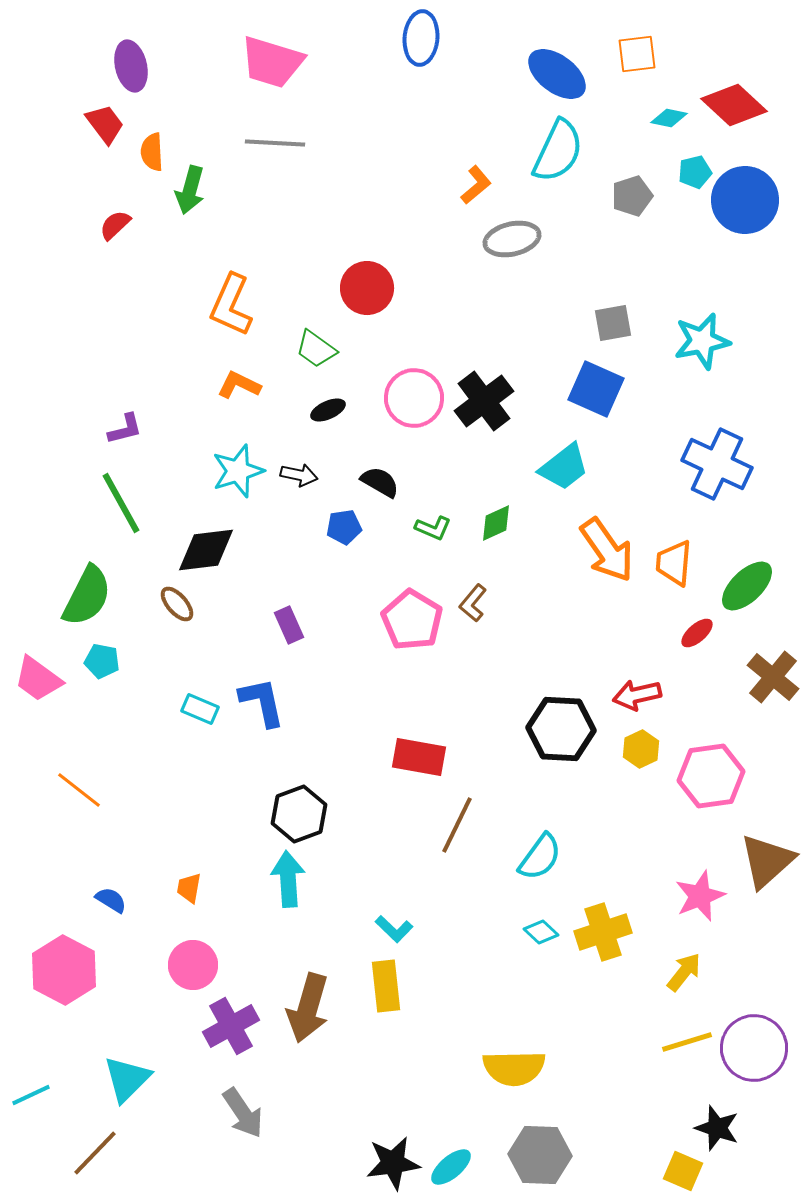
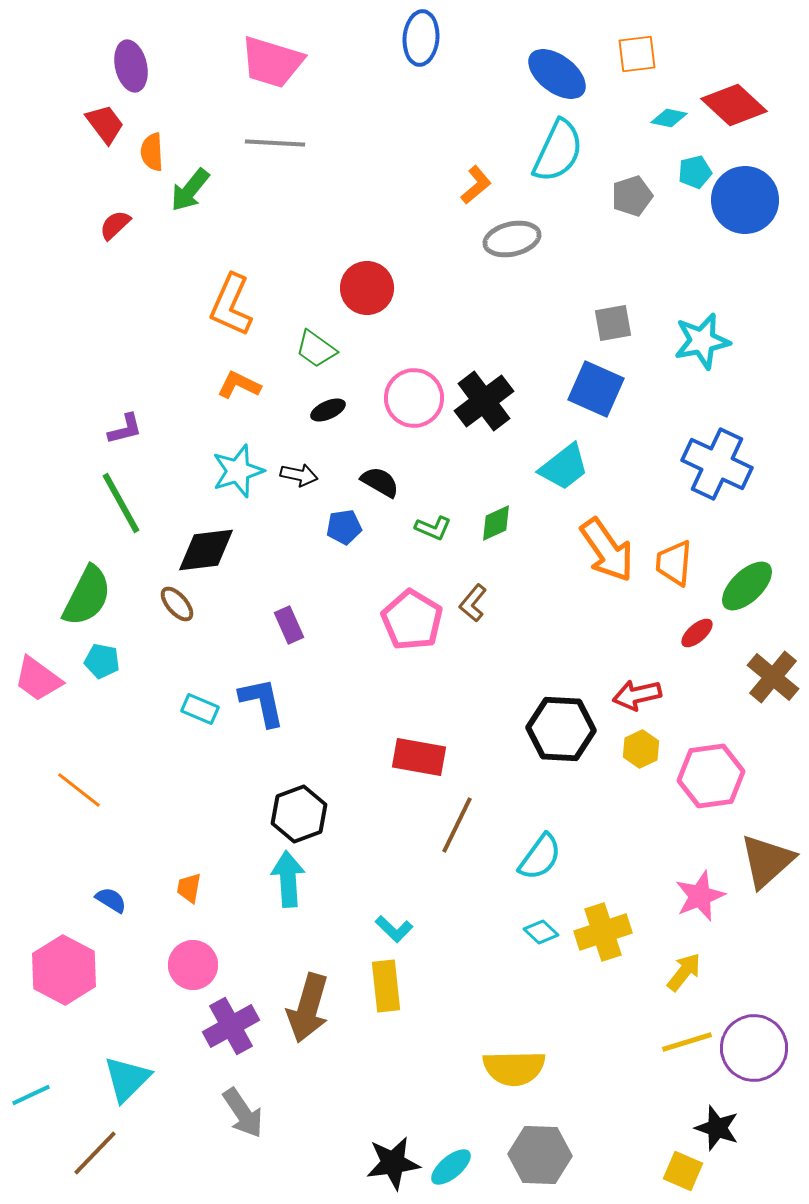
green arrow at (190, 190): rotated 24 degrees clockwise
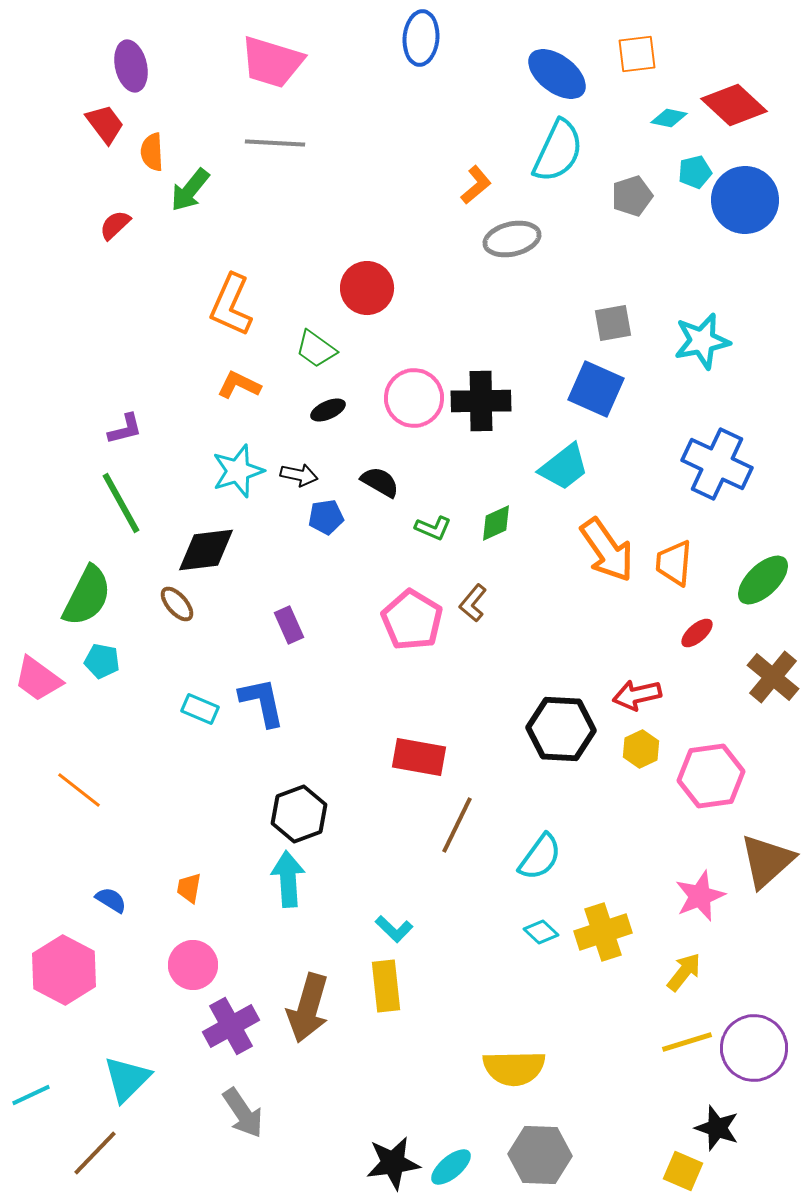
black cross at (484, 401): moved 3 px left; rotated 36 degrees clockwise
blue pentagon at (344, 527): moved 18 px left, 10 px up
green ellipse at (747, 586): moved 16 px right, 6 px up
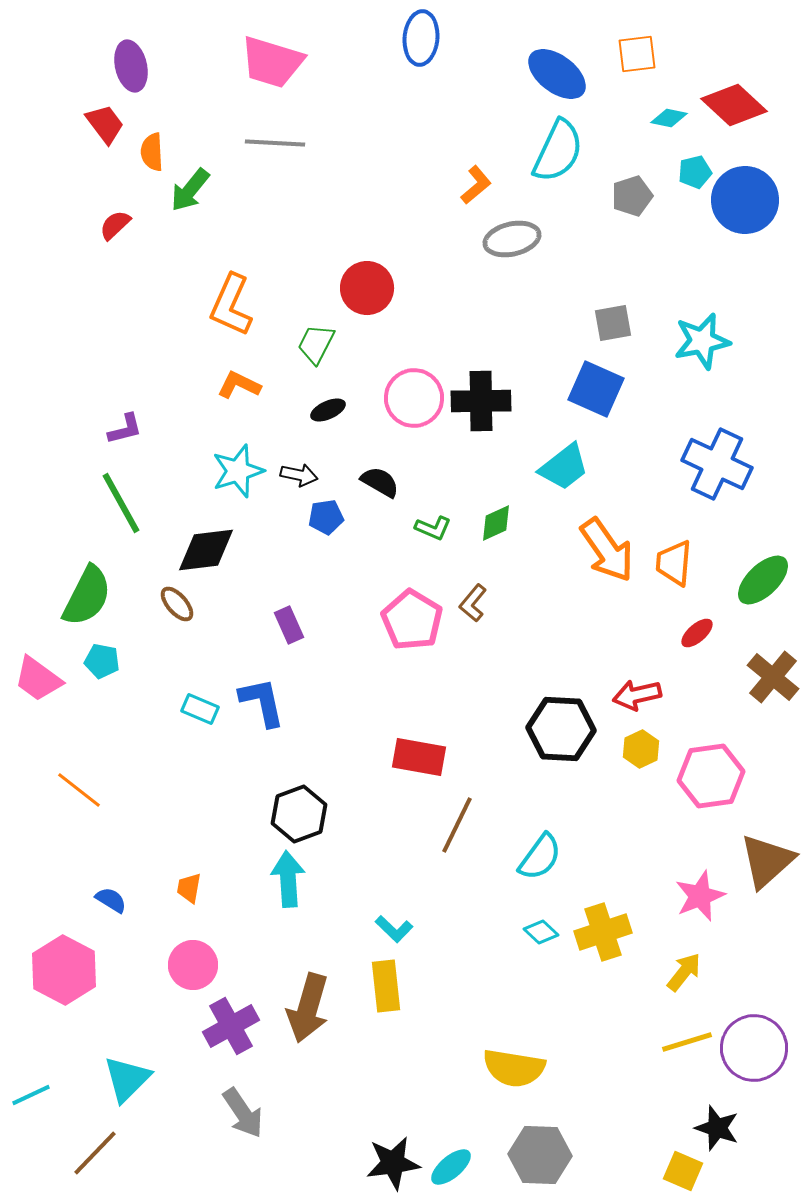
green trapezoid at (316, 349): moved 5 px up; rotated 81 degrees clockwise
yellow semicircle at (514, 1068): rotated 10 degrees clockwise
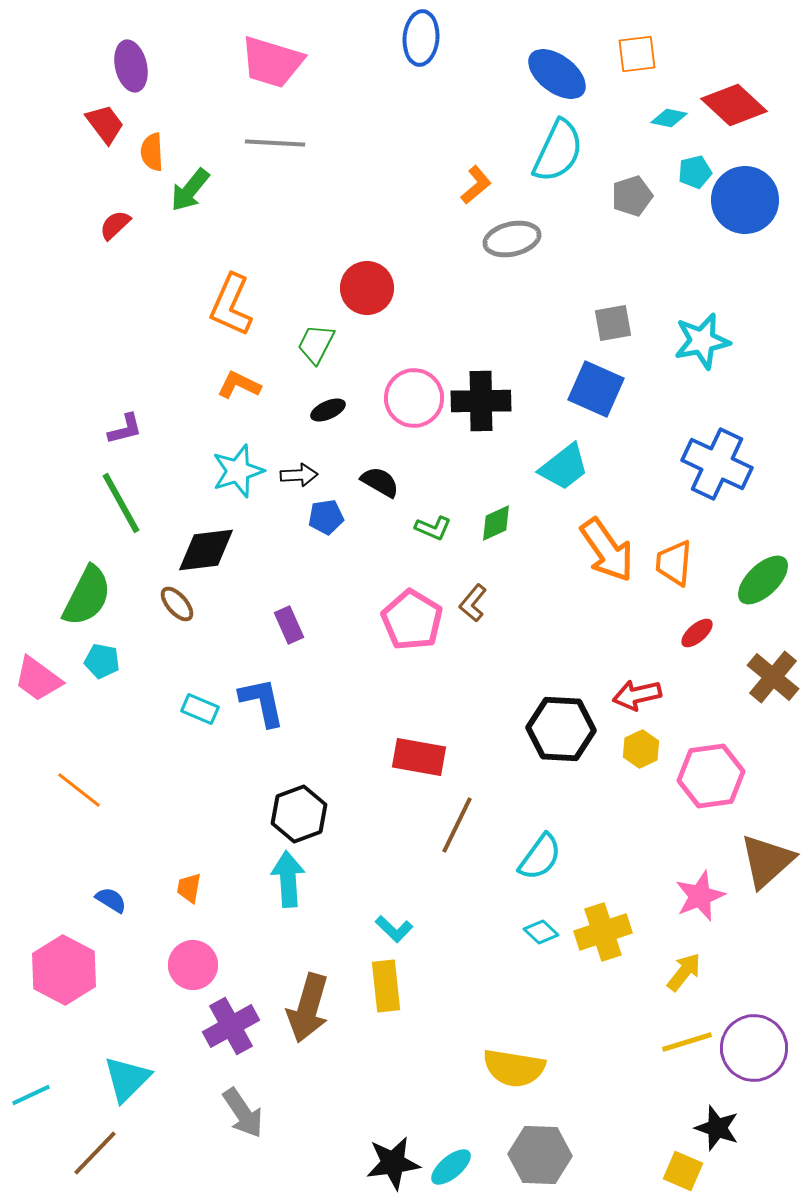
black arrow at (299, 475): rotated 15 degrees counterclockwise
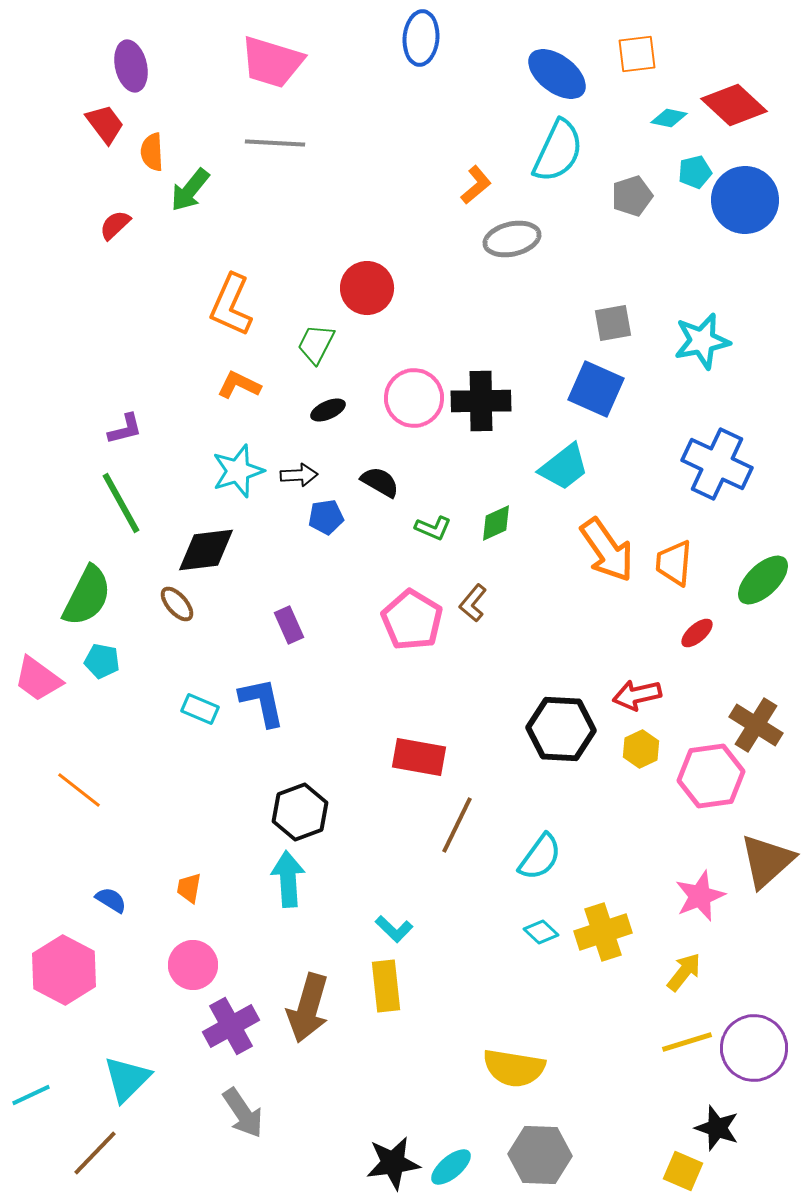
brown cross at (773, 677): moved 17 px left, 48 px down; rotated 8 degrees counterclockwise
black hexagon at (299, 814): moved 1 px right, 2 px up
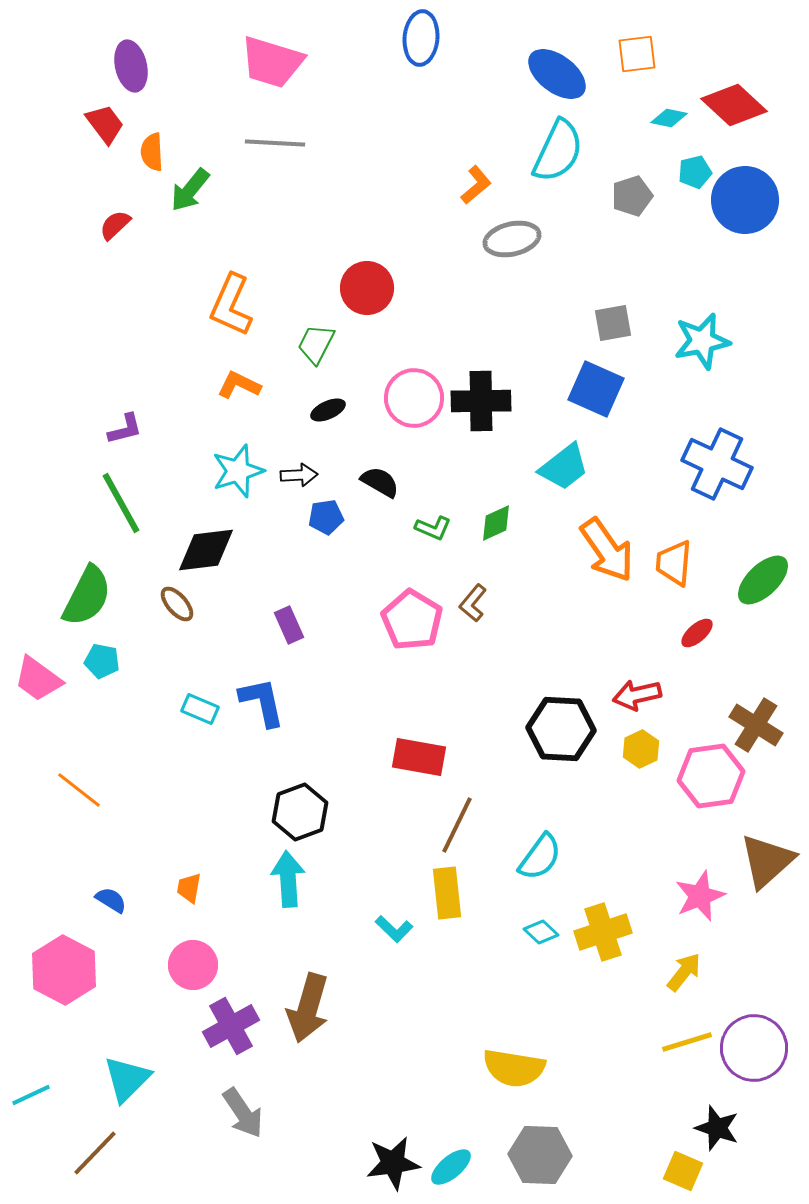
yellow rectangle at (386, 986): moved 61 px right, 93 px up
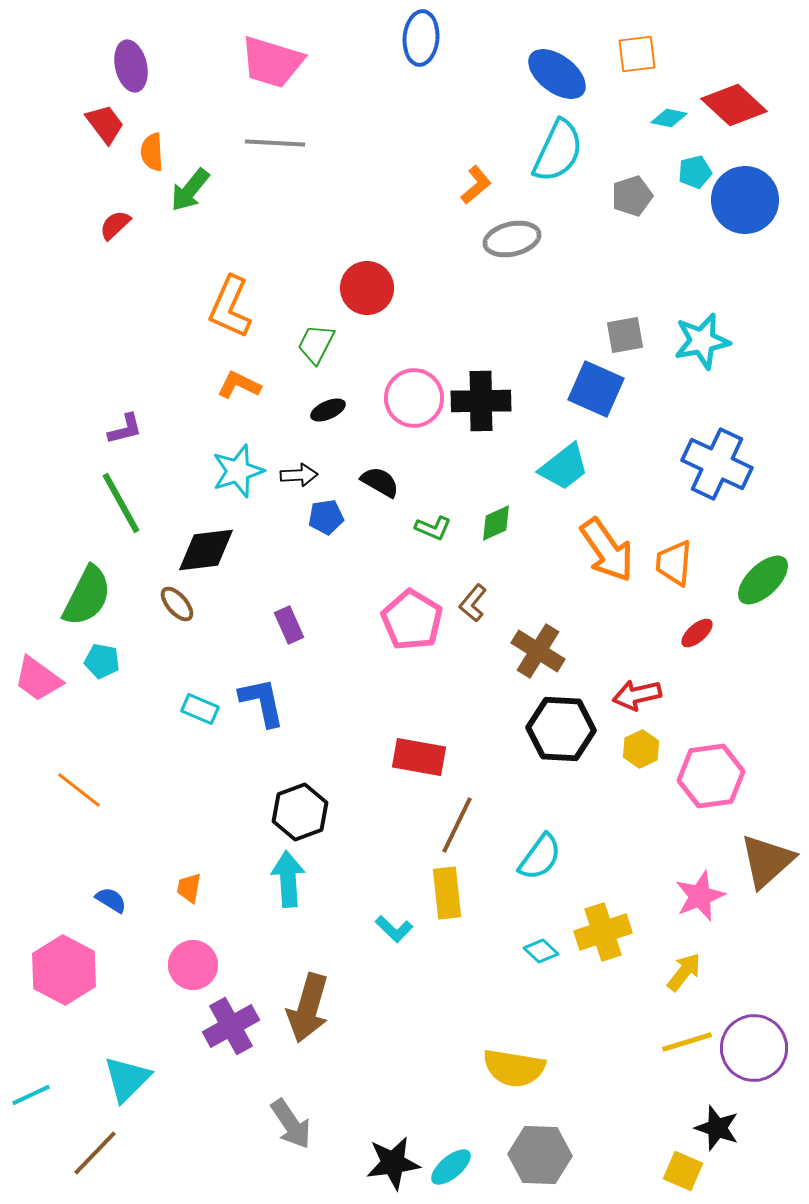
orange L-shape at (231, 305): moved 1 px left, 2 px down
gray square at (613, 323): moved 12 px right, 12 px down
brown cross at (756, 725): moved 218 px left, 74 px up
cyan diamond at (541, 932): moved 19 px down
gray arrow at (243, 1113): moved 48 px right, 11 px down
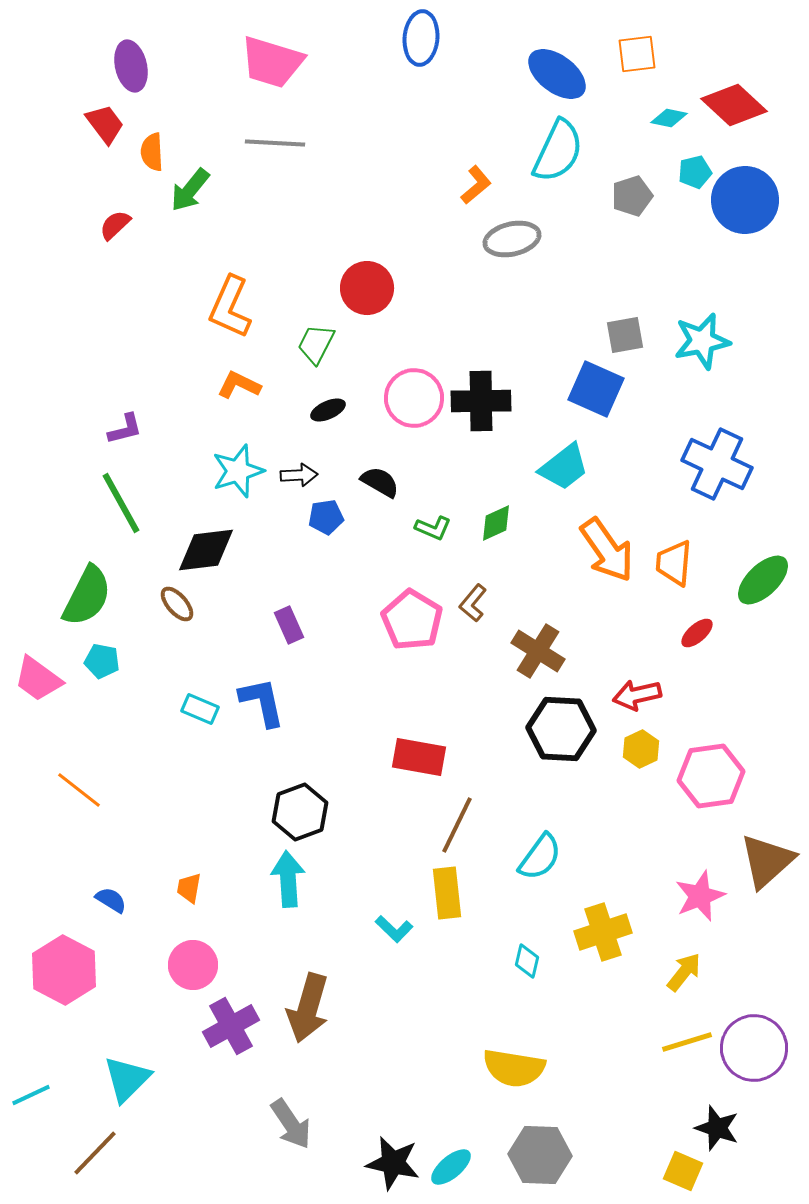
cyan diamond at (541, 951): moved 14 px left, 10 px down; rotated 60 degrees clockwise
black star at (393, 1163): rotated 20 degrees clockwise
